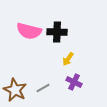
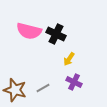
black cross: moved 1 px left, 2 px down; rotated 24 degrees clockwise
yellow arrow: moved 1 px right
brown star: rotated 10 degrees counterclockwise
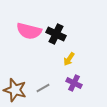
purple cross: moved 1 px down
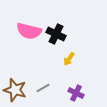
purple cross: moved 2 px right, 10 px down
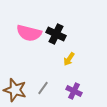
pink semicircle: moved 2 px down
gray line: rotated 24 degrees counterclockwise
purple cross: moved 2 px left, 2 px up
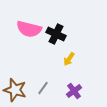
pink semicircle: moved 4 px up
purple cross: rotated 28 degrees clockwise
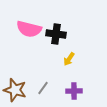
black cross: rotated 18 degrees counterclockwise
purple cross: rotated 35 degrees clockwise
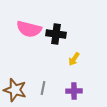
yellow arrow: moved 5 px right
gray line: rotated 24 degrees counterclockwise
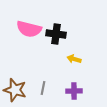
yellow arrow: rotated 72 degrees clockwise
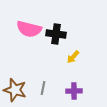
yellow arrow: moved 1 px left, 2 px up; rotated 64 degrees counterclockwise
